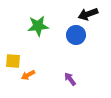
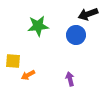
purple arrow: rotated 24 degrees clockwise
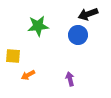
blue circle: moved 2 px right
yellow square: moved 5 px up
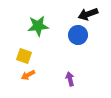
yellow square: moved 11 px right; rotated 14 degrees clockwise
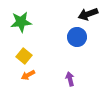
green star: moved 17 px left, 4 px up
blue circle: moved 1 px left, 2 px down
yellow square: rotated 21 degrees clockwise
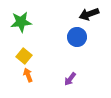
black arrow: moved 1 px right
orange arrow: rotated 96 degrees clockwise
purple arrow: rotated 128 degrees counterclockwise
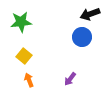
black arrow: moved 1 px right
blue circle: moved 5 px right
orange arrow: moved 1 px right, 5 px down
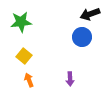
purple arrow: rotated 40 degrees counterclockwise
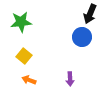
black arrow: rotated 48 degrees counterclockwise
orange arrow: rotated 48 degrees counterclockwise
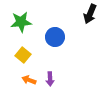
blue circle: moved 27 px left
yellow square: moved 1 px left, 1 px up
purple arrow: moved 20 px left
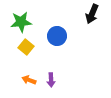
black arrow: moved 2 px right
blue circle: moved 2 px right, 1 px up
yellow square: moved 3 px right, 8 px up
purple arrow: moved 1 px right, 1 px down
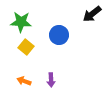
black arrow: rotated 30 degrees clockwise
green star: rotated 10 degrees clockwise
blue circle: moved 2 px right, 1 px up
orange arrow: moved 5 px left, 1 px down
